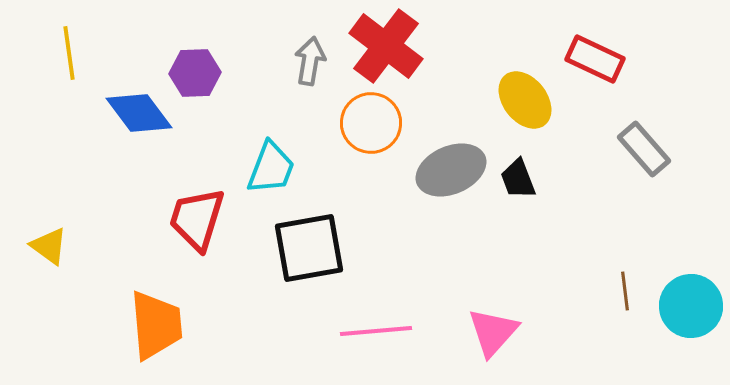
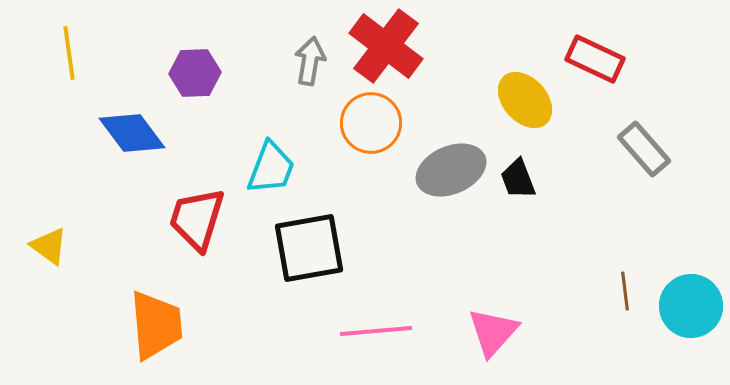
yellow ellipse: rotated 4 degrees counterclockwise
blue diamond: moved 7 px left, 20 px down
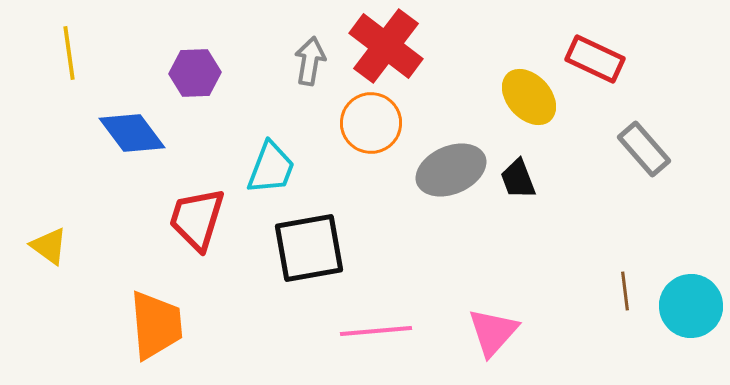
yellow ellipse: moved 4 px right, 3 px up
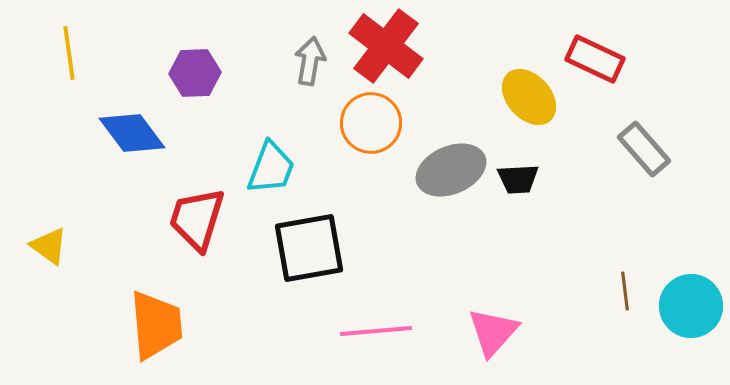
black trapezoid: rotated 72 degrees counterclockwise
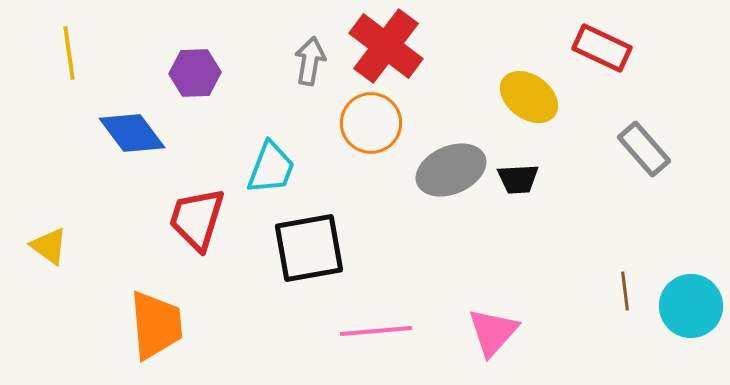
red rectangle: moved 7 px right, 11 px up
yellow ellipse: rotated 12 degrees counterclockwise
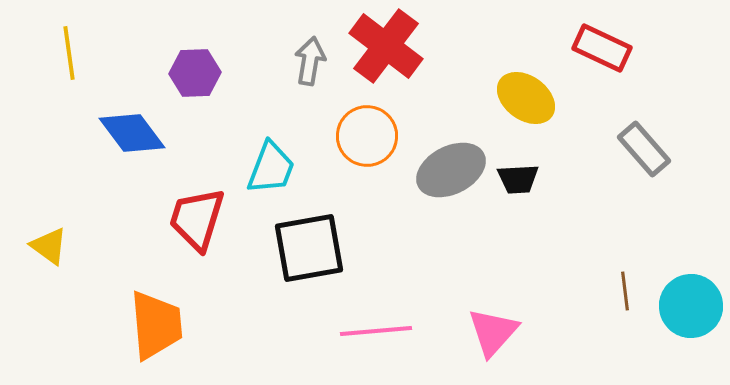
yellow ellipse: moved 3 px left, 1 px down
orange circle: moved 4 px left, 13 px down
gray ellipse: rotated 4 degrees counterclockwise
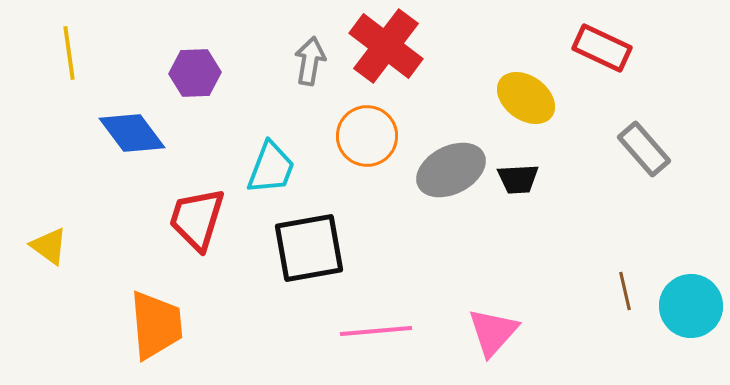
brown line: rotated 6 degrees counterclockwise
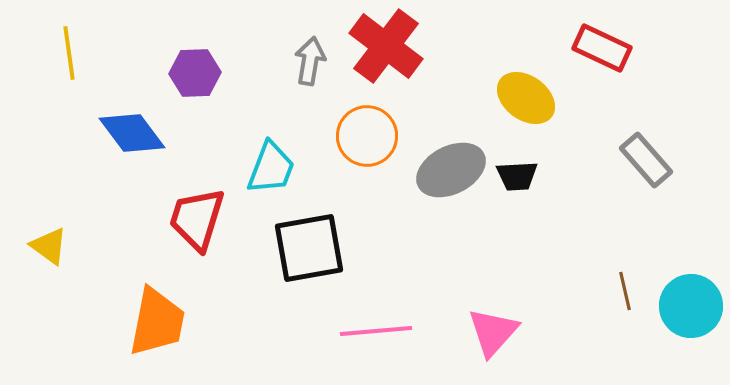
gray rectangle: moved 2 px right, 11 px down
black trapezoid: moved 1 px left, 3 px up
orange trapezoid: moved 1 px right, 3 px up; rotated 16 degrees clockwise
